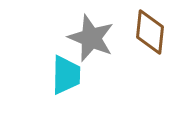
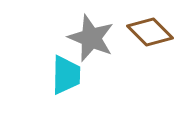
brown diamond: rotated 51 degrees counterclockwise
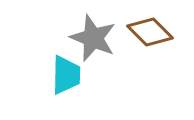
gray star: moved 2 px right
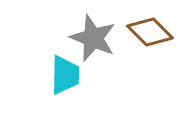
cyan trapezoid: moved 1 px left
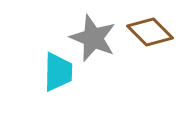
cyan trapezoid: moved 7 px left, 3 px up
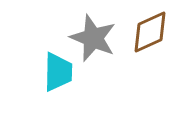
brown diamond: rotated 69 degrees counterclockwise
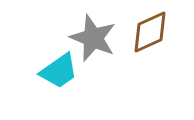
cyan trapezoid: moved 1 px right, 1 px up; rotated 54 degrees clockwise
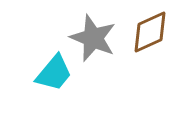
cyan trapezoid: moved 5 px left, 2 px down; rotated 15 degrees counterclockwise
